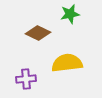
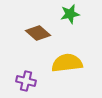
brown diamond: rotated 15 degrees clockwise
purple cross: moved 2 px down; rotated 18 degrees clockwise
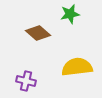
yellow semicircle: moved 10 px right, 4 px down
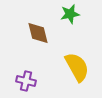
brown diamond: rotated 35 degrees clockwise
yellow semicircle: rotated 68 degrees clockwise
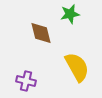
brown diamond: moved 3 px right
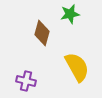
brown diamond: moved 1 px right; rotated 30 degrees clockwise
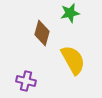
green star: moved 1 px up
yellow semicircle: moved 4 px left, 7 px up
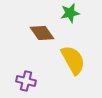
brown diamond: rotated 50 degrees counterclockwise
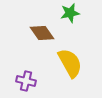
yellow semicircle: moved 3 px left, 3 px down
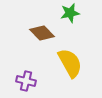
brown diamond: rotated 10 degrees counterclockwise
